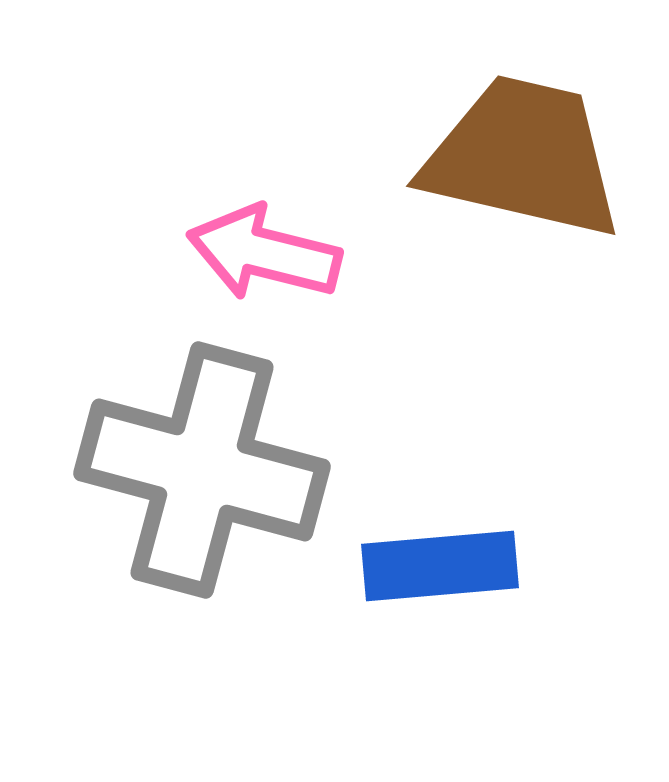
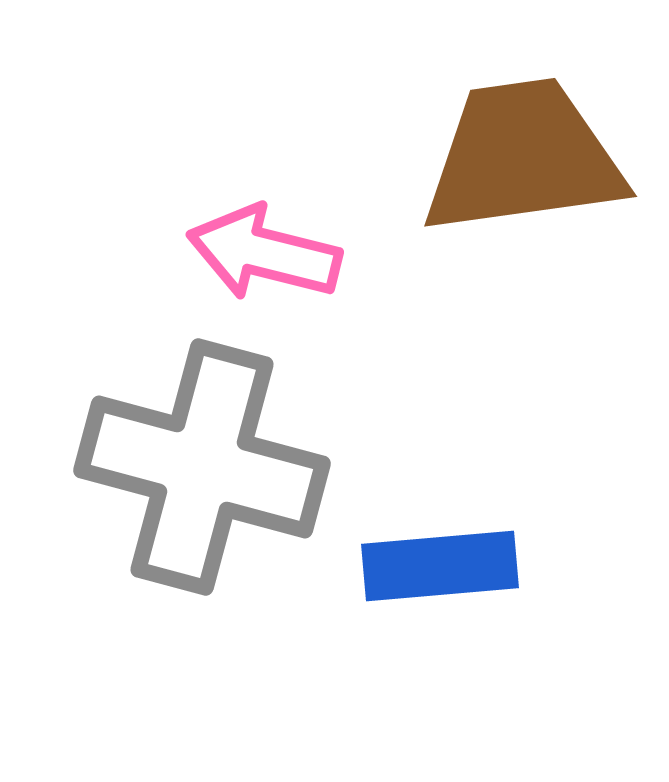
brown trapezoid: rotated 21 degrees counterclockwise
gray cross: moved 3 px up
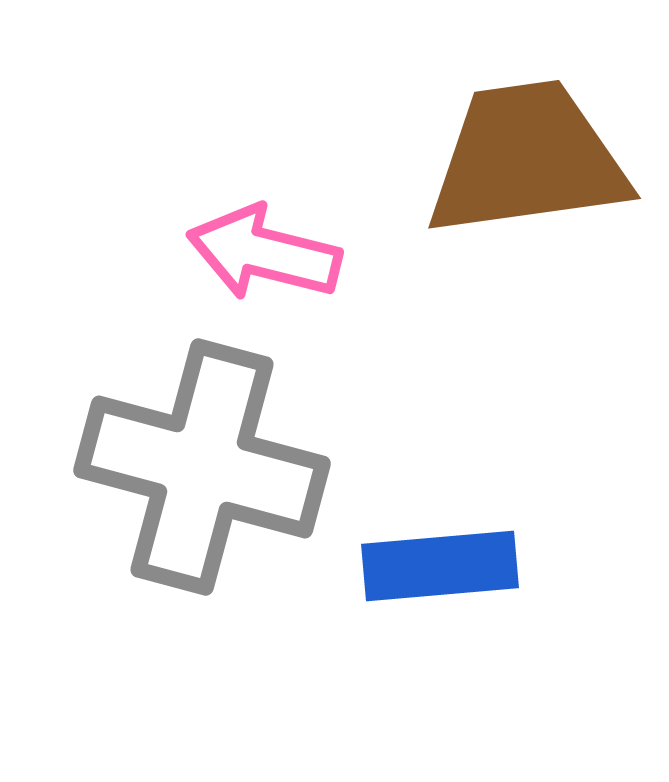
brown trapezoid: moved 4 px right, 2 px down
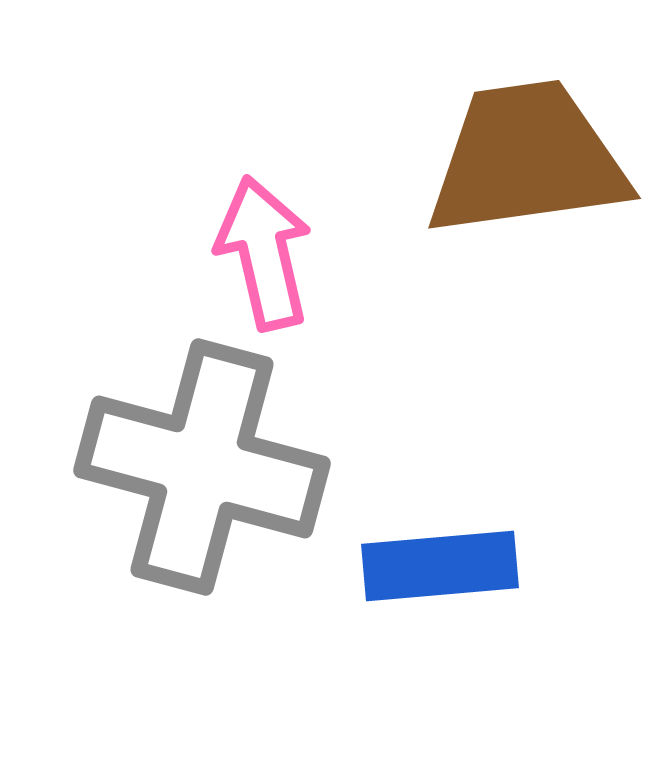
pink arrow: rotated 63 degrees clockwise
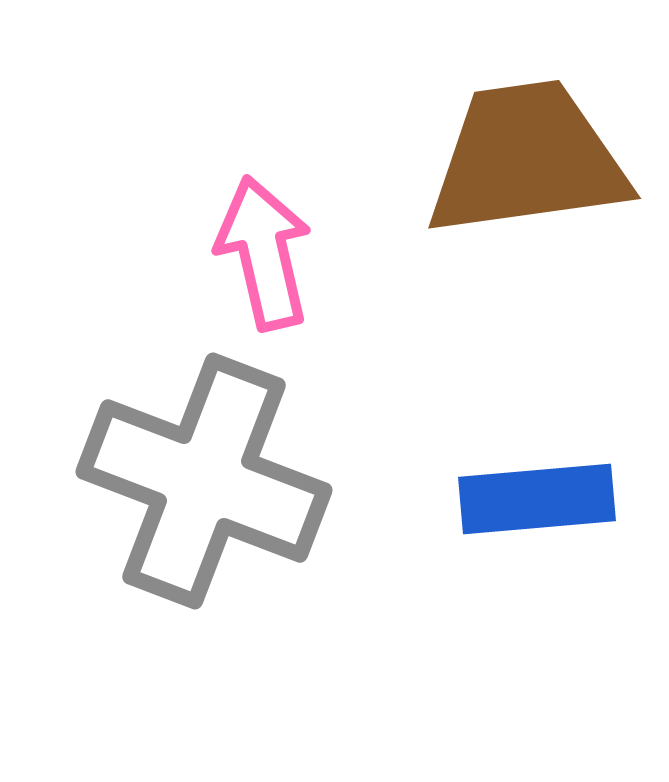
gray cross: moved 2 px right, 14 px down; rotated 6 degrees clockwise
blue rectangle: moved 97 px right, 67 px up
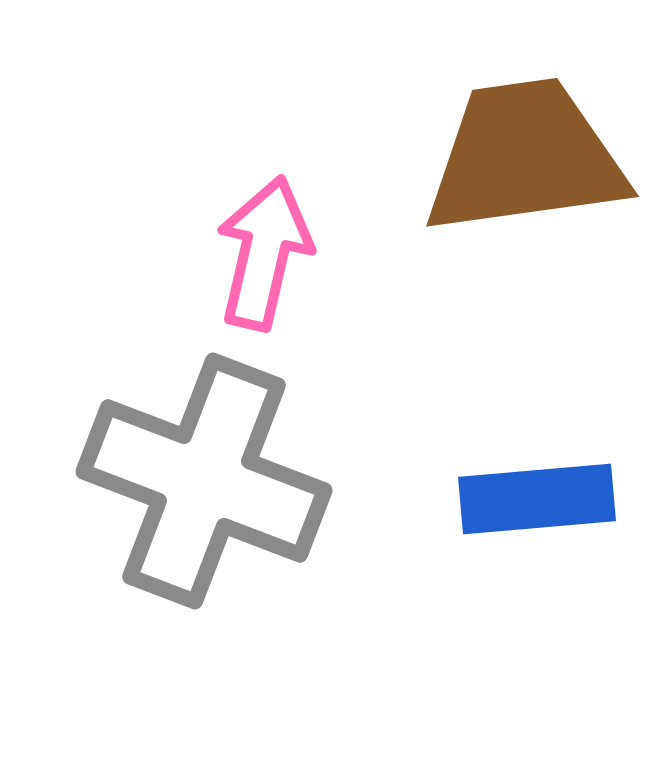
brown trapezoid: moved 2 px left, 2 px up
pink arrow: rotated 26 degrees clockwise
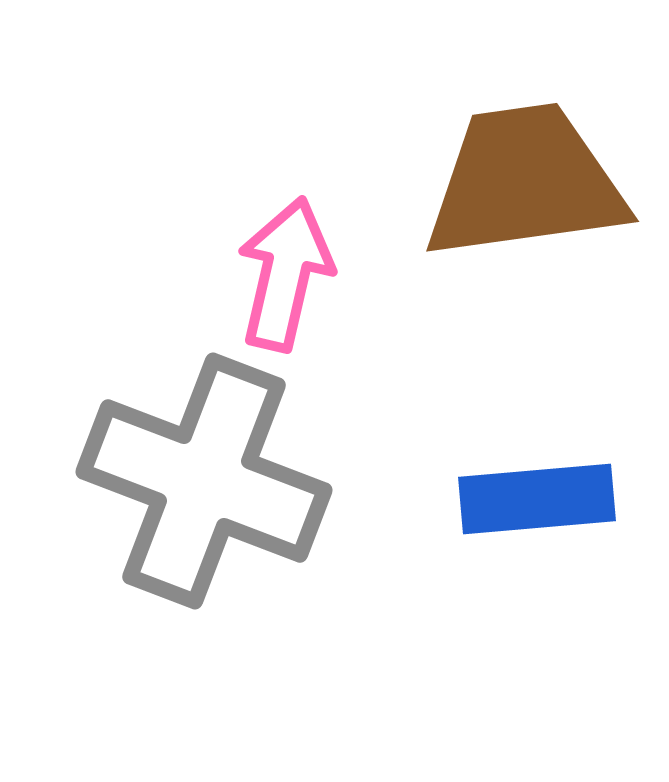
brown trapezoid: moved 25 px down
pink arrow: moved 21 px right, 21 px down
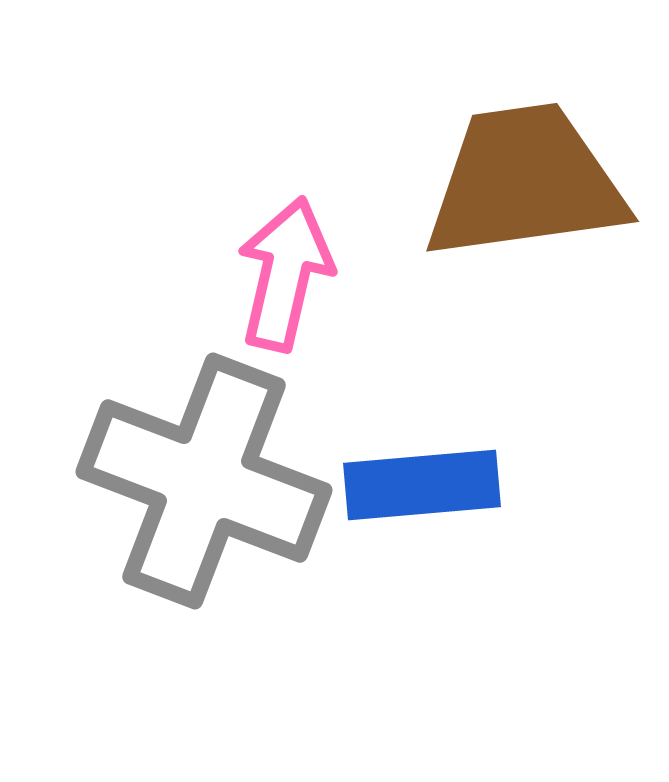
blue rectangle: moved 115 px left, 14 px up
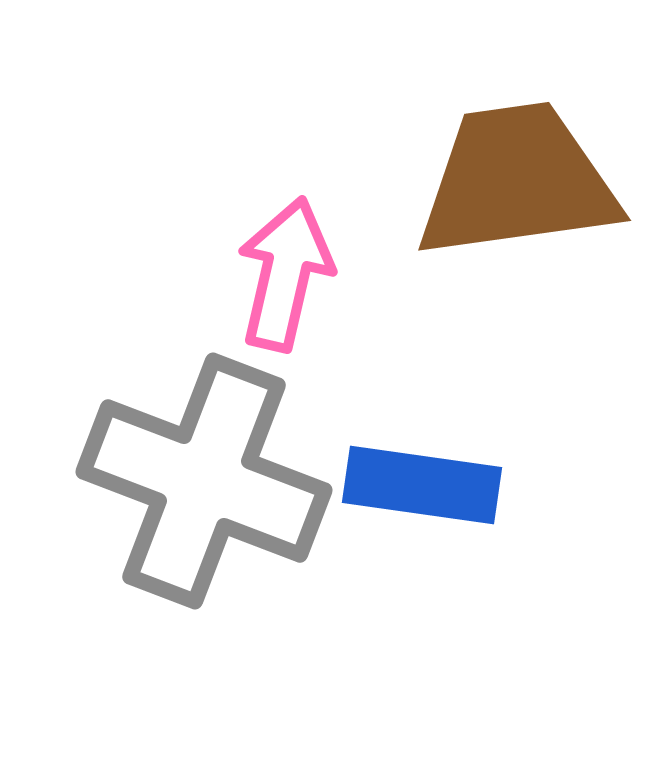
brown trapezoid: moved 8 px left, 1 px up
blue rectangle: rotated 13 degrees clockwise
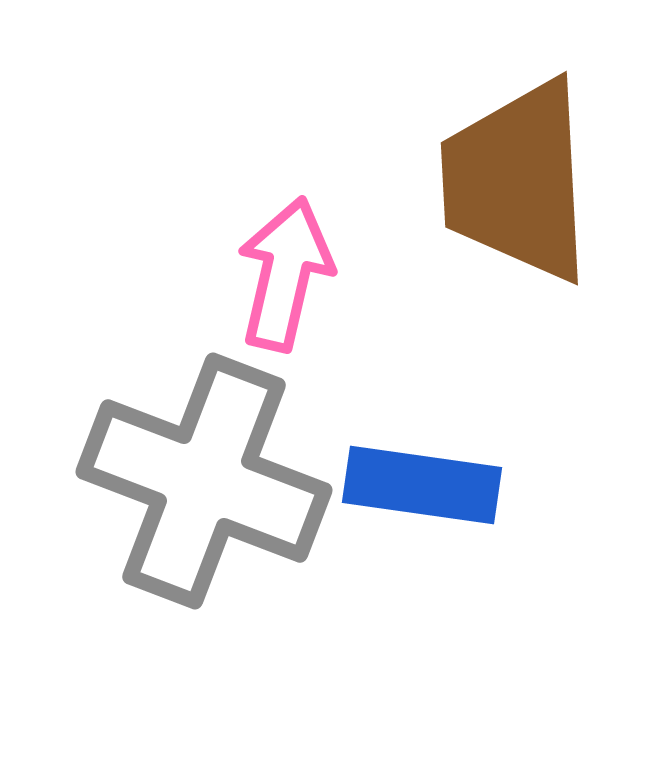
brown trapezoid: rotated 85 degrees counterclockwise
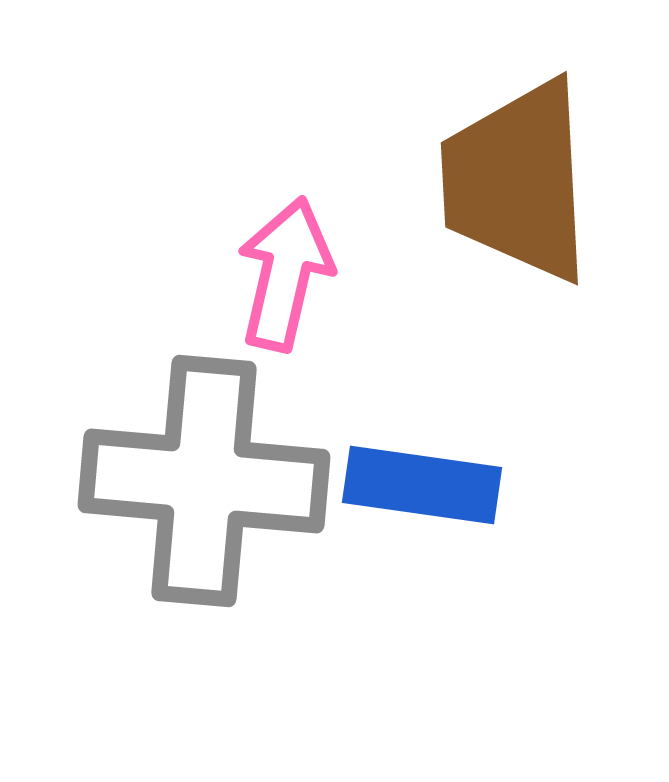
gray cross: rotated 16 degrees counterclockwise
